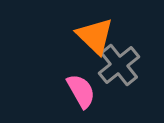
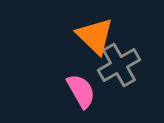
gray cross: rotated 9 degrees clockwise
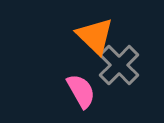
gray cross: rotated 15 degrees counterclockwise
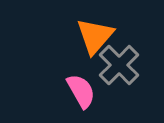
orange triangle: rotated 27 degrees clockwise
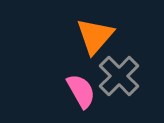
gray cross: moved 11 px down
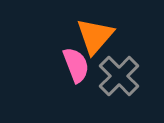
pink semicircle: moved 5 px left, 26 px up; rotated 9 degrees clockwise
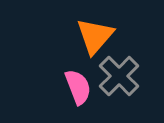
pink semicircle: moved 2 px right, 22 px down
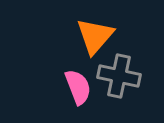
gray cross: rotated 33 degrees counterclockwise
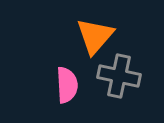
pink semicircle: moved 11 px left, 2 px up; rotated 18 degrees clockwise
